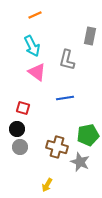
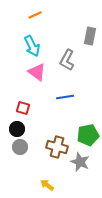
gray L-shape: rotated 15 degrees clockwise
blue line: moved 1 px up
yellow arrow: rotated 96 degrees clockwise
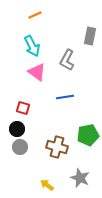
gray star: moved 16 px down
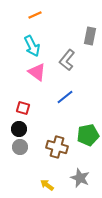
gray L-shape: rotated 10 degrees clockwise
blue line: rotated 30 degrees counterclockwise
black circle: moved 2 px right
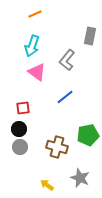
orange line: moved 1 px up
cyan arrow: rotated 45 degrees clockwise
red square: rotated 24 degrees counterclockwise
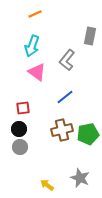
green pentagon: moved 1 px up
brown cross: moved 5 px right, 17 px up; rotated 30 degrees counterclockwise
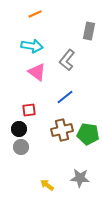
gray rectangle: moved 1 px left, 5 px up
cyan arrow: rotated 100 degrees counterclockwise
red square: moved 6 px right, 2 px down
green pentagon: rotated 20 degrees clockwise
gray circle: moved 1 px right
gray star: rotated 18 degrees counterclockwise
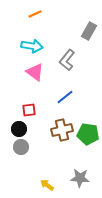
gray rectangle: rotated 18 degrees clockwise
pink triangle: moved 2 px left
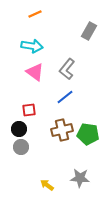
gray L-shape: moved 9 px down
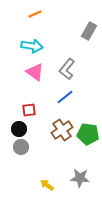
brown cross: rotated 20 degrees counterclockwise
